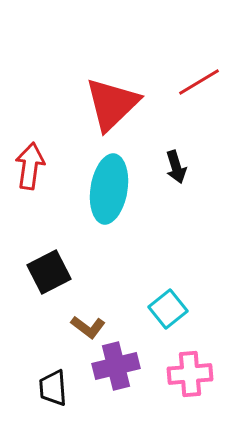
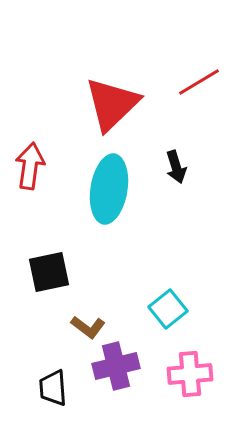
black square: rotated 15 degrees clockwise
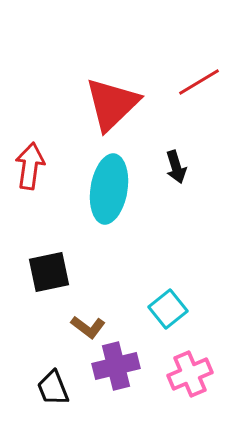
pink cross: rotated 18 degrees counterclockwise
black trapezoid: rotated 18 degrees counterclockwise
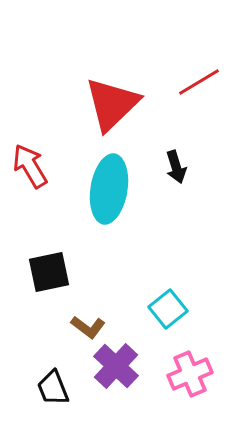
red arrow: rotated 39 degrees counterclockwise
purple cross: rotated 33 degrees counterclockwise
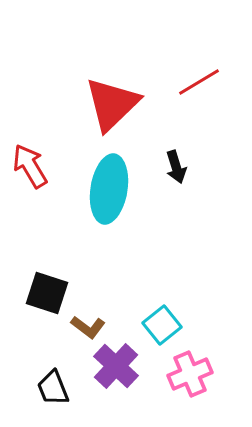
black square: moved 2 px left, 21 px down; rotated 30 degrees clockwise
cyan square: moved 6 px left, 16 px down
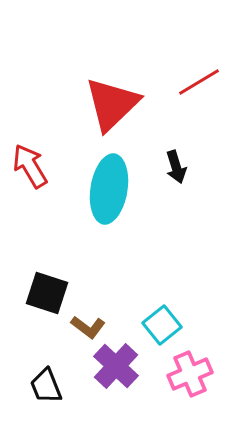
black trapezoid: moved 7 px left, 2 px up
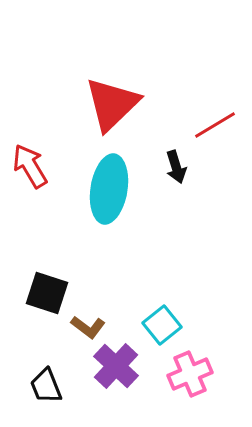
red line: moved 16 px right, 43 px down
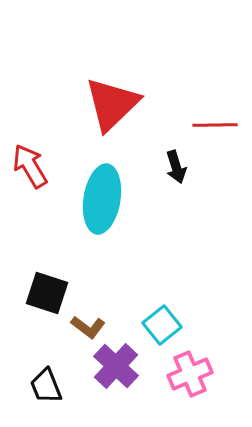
red line: rotated 30 degrees clockwise
cyan ellipse: moved 7 px left, 10 px down
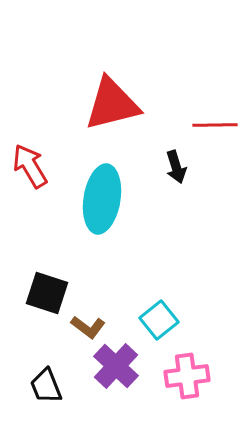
red triangle: rotated 30 degrees clockwise
cyan square: moved 3 px left, 5 px up
pink cross: moved 3 px left, 2 px down; rotated 15 degrees clockwise
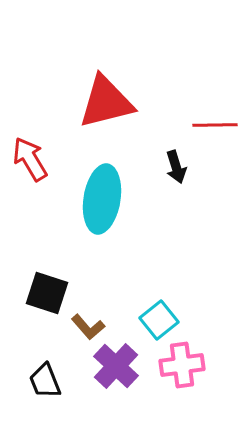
red triangle: moved 6 px left, 2 px up
red arrow: moved 7 px up
brown L-shape: rotated 12 degrees clockwise
pink cross: moved 5 px left, 11 px up
black trapezoid: moved 1 px left, 5 px up
